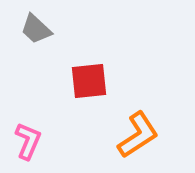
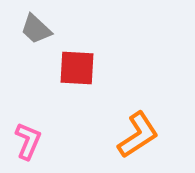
red square: moved 12 px left, 13 px up; rotated 9 degrees clockwise
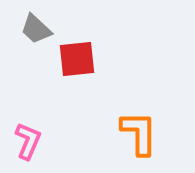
red square: moved 9 px up; rotated 9 degrees counterclockwise
orange L-shape: moved 1 px right, 2 px up; rotated 57 degrees counterclockwise
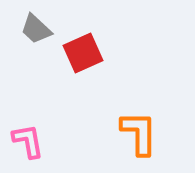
red square: moved 6 px right, 6 px up; rotated 18 degrees counterclockwise
pink L-shape: rotated 33 degrees counterclockwise
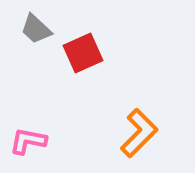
orange L-shape: rotated 45 degrees clockwise
pink L-shape: rotated 69 degrees counterclockwise
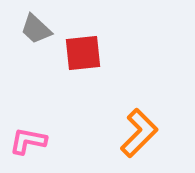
red square: rotated 18 degrees clockwise
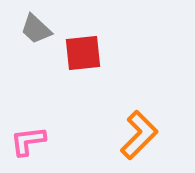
orange L-shape: moved 2 px down
pink L-shape: rotated 18 degrees counterclockwise
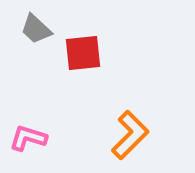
orange L-shape: moved 9 px left
pink L-shape: moved 3 px up; rotated 24 degrees clockwise
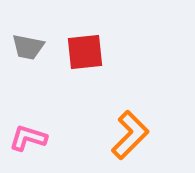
gray trapezoid: moved 8 px left, 18 px down; rotated 32 degrees counterclockwise
red square: moved 2 px right, 1 px up
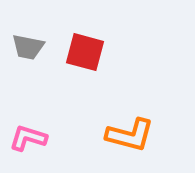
red square: rotated 21 degrees clockwise
orange L-shape: rotated 60 degrees clockwise
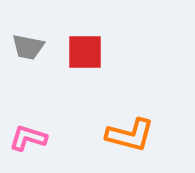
red square: rotated 15 degrees counterclockwise
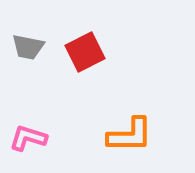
red square: rotated 27 degrees counterclockwise
orange L-shape: rotated 15 degrees counterclockwise
